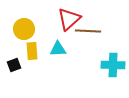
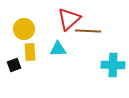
yellow rectangle: moved 2 px left, 1 px down
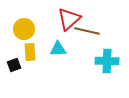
brown line: moved 1 px left; rotated 10 degrees clockwise
cyan cross: moved 6 px left, 4 px up
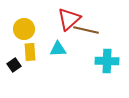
brown line: moved 1 px left, 1 px up
black square: rotated 16 degrees counterclockwise
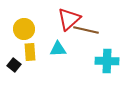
black square: rotated 16 degrees counterclockwise
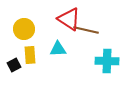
red triangle: rotated 45 degrees counterclockwise
yellow rectangle: moved 3 px down
black square: rotated 24 degrees clockwise
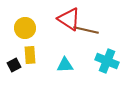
yellow circle: moved 1 px right, 1 px up
cyan triangle: moved 7 px right, 16 px down
cyan cross: rotated 20 degrees clockwise
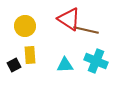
yellow circle: moved 2 px up
cyan cross: moved 11 px left
